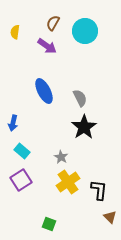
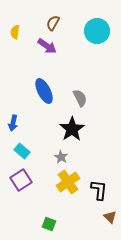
cyan circle: moved 12 px right
black star: moved 12 px left, 2 px down
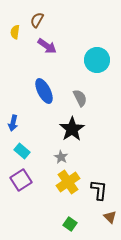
brown semicircle: moved 16 px left, 3 px up
cyan circle: moved 29 px down
green square: moved 21 px right; rotated 16 degrees clockwise
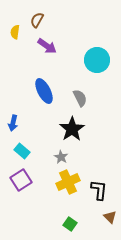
yellow cross: rotated 10 degrees clockwise
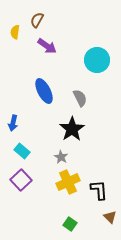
purple square: rotated 10 degrees counterclockwise
black L-shape: rotated 10 degrees counterclockwise
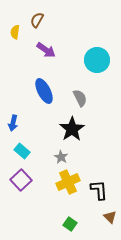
purple arrow: moved 1 px left, 4 px down
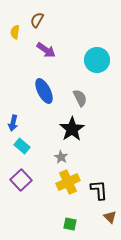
cyan rectangle: moved 5 px up
green square: rotated 24 degrees counterclockwise
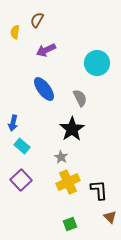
purple arrow: rotated 120 degrees clockwise
cyan circle: moved 3 px down
blue ellipse: moved 2 px up; rotated 10 degrees counterclockwise
green square: rotated 32 degrees counterclockwise
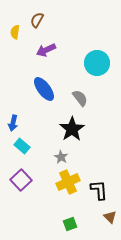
gray semicircle: rotated 12 degrees counterclockwise
